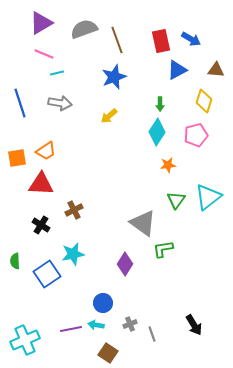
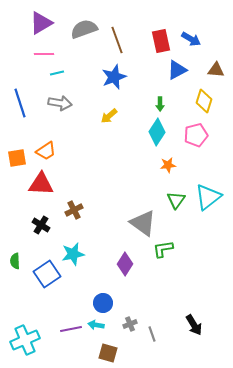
pink line: rotated 24 degrees counterclockwise
brown square: rotated 18 degrees counterclockwise
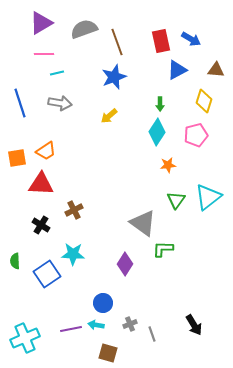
brown line: moved 2 px down
green L-shape: rotated 10 degrees clockwise
cyan star: rotated 15 degrees clockwise
cyan cross: moved 2 px up
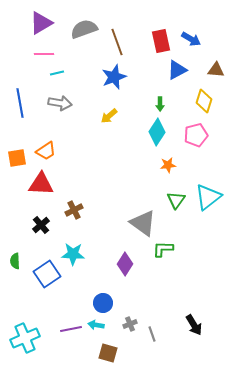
blue line: rotated 8 degrees clockwise
black cross: rotated 18 degrees clockwise
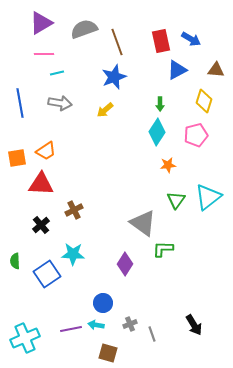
yellow arrow: moved 4 px left, 6 px up
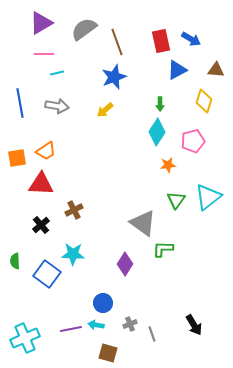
gray semicircle: rotated 16 degrees counterclockwise
gray arrow: moved 3 px left, 3 px down
pink pentagon: moved 3 px left, 6 px down
blue square: rotated 20 degrees counterclockwise
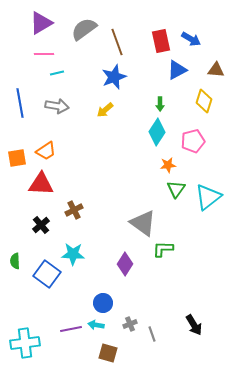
green triangle: moved 11 px up
cyan cross: moved 5 px down; rotated 16 degrees clockwise
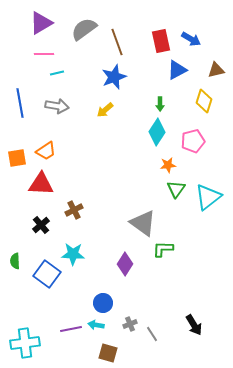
brown triangle: rotated 18 degrees counterclockwise
gray line: rotated 14 degrees counterclockwise
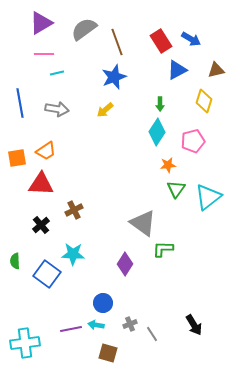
red rectangle: rotated 20 degrees counterclockwise
gray arrow: moved 3 px down
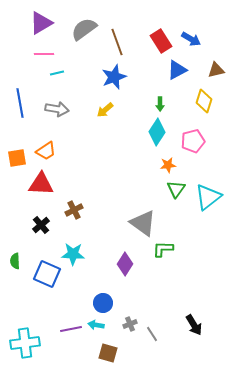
blue square: rotated 12 degrees counterclockwise
